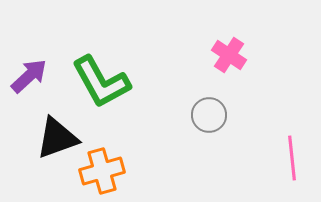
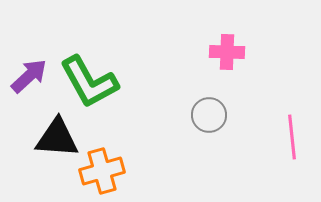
pink cross: moved 2 px left, 3 px up; rotated 32 degrees counterclockwise
green L-shape: moved 12 px left
black triangle: rotated 24 degrees clockwise
pink line: moved 21 px up
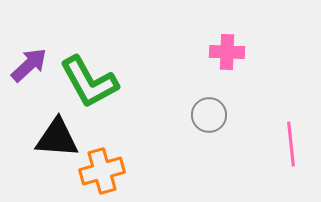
purple arrow: moved 11 px up
pink line: moved 1 px left, 7 px down
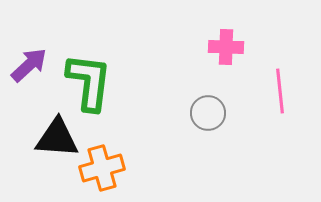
pink cross: moved 1 px left, 5 px up
green L-shape: rotated 144 degrees counterclockwise
gray circle: moved 1 px left, 2 px up
pink line: moved 11 px left, 53 px up
orange cross: moved 3 px up
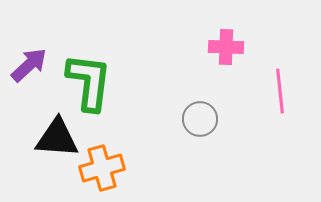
gray circle: moved 8 px left, 6 px down
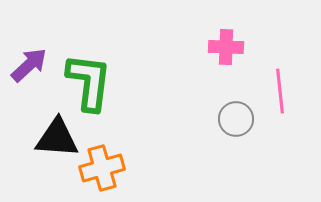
gray circle: moved 36 px right
